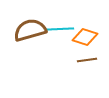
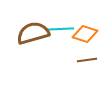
brown semicircle: moved 3 px right, 3 px down
orange diamond: moved 3 px up
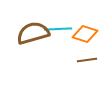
cyan line: moved 2 px left
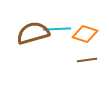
cyan line: moved 1 px left
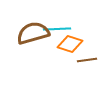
orange diamond: moved 15 px left, 10 px down
